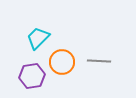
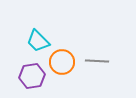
cyan trapezoid: moved 3 px down; rotated 90 degrees counterclockwise
gray line: moved 2 px left
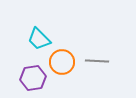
cyan trapezoid: moved 1 px right, 2 px up
purple hexagon: moved 1 px right, 2 px down
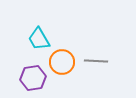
cyan trapezoid: rotated 15 degrees clockwise
gray line: moved 1 px left
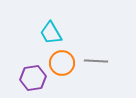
cyan trapezoid: moved 12 px right, 6 px up
orange circle: moved 1 px down
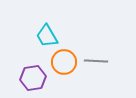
cyan trapezoid: moved 4 px left, 3 px down
orange circle: moved 2 px right, 1 px up
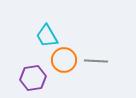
orange circle: moved 2 px up
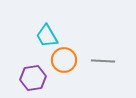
gray line: moved 7 px right
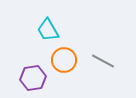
cyan trapezoid: moved 1 px right, 6 px up
gray line: rotated 25 degrees clockwise
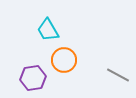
gray line: moved 15 px right, 14 px down
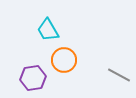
gray line: moved 1 px right
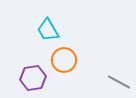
gray line: moved 7 px down
